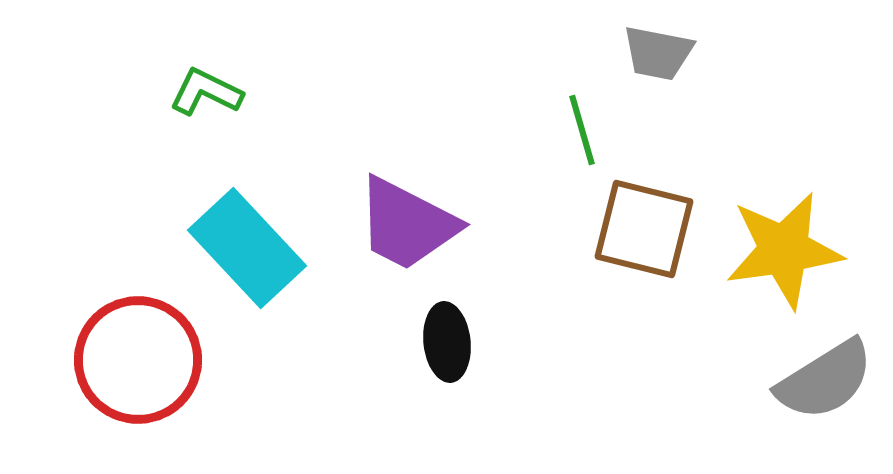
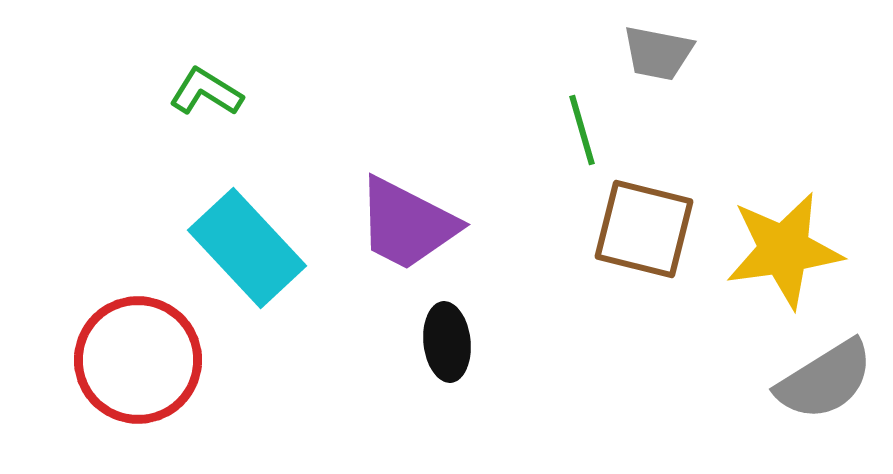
green L-shape: rotated 6 degrees clockwise
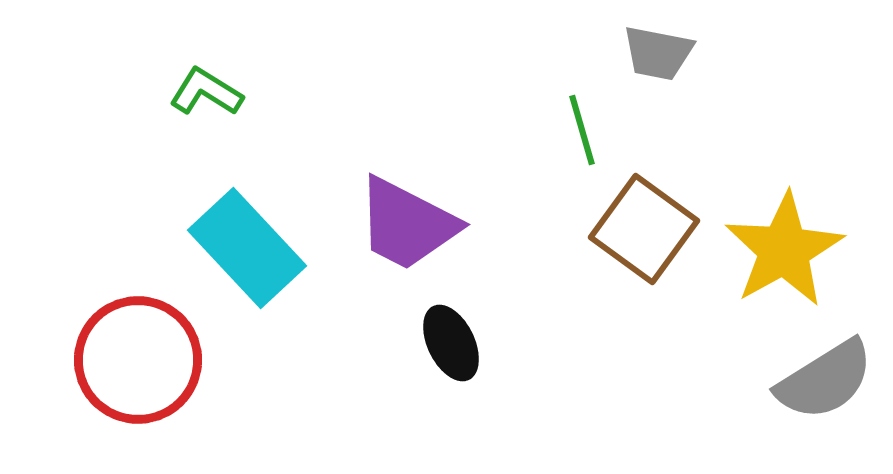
brown square: rotated 22 degrees clockwise
yellow star: rotated 21 degrees counterclockwise
black ellipse: moved 4 px right, 1 px down; rotated 20 degrees counterclockwise
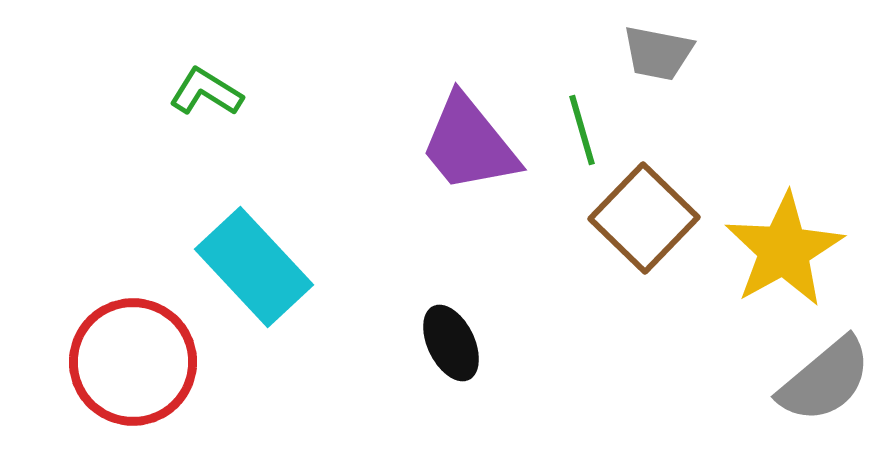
purple trapezoid: moved 62 px right, 80 px up; rotated 24 degrees clockwise
brown square: moved 11 px up; rotated 8 degrees clockwise
cyan rectangle: moved 7 px right, 19 px down
red circle: moved 5 px left, 2 px down
gray semicircle: rotated 8 degrees counterclockwise
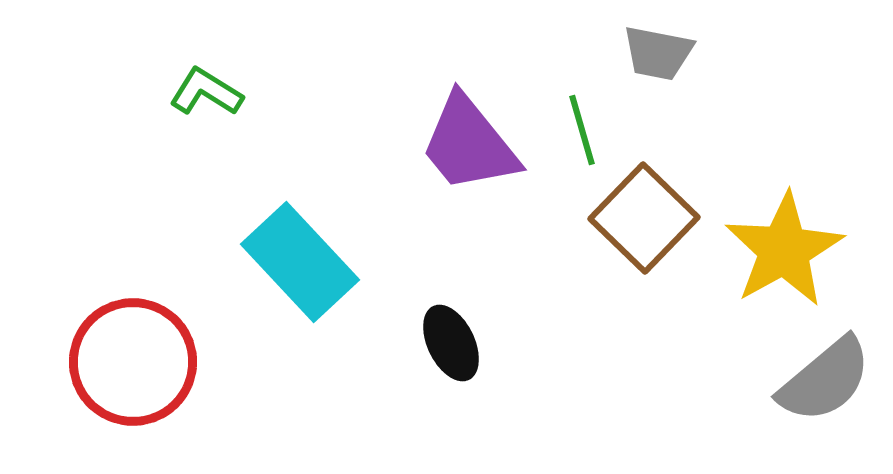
cyan rectangle: moved 46 px right, 5 px up
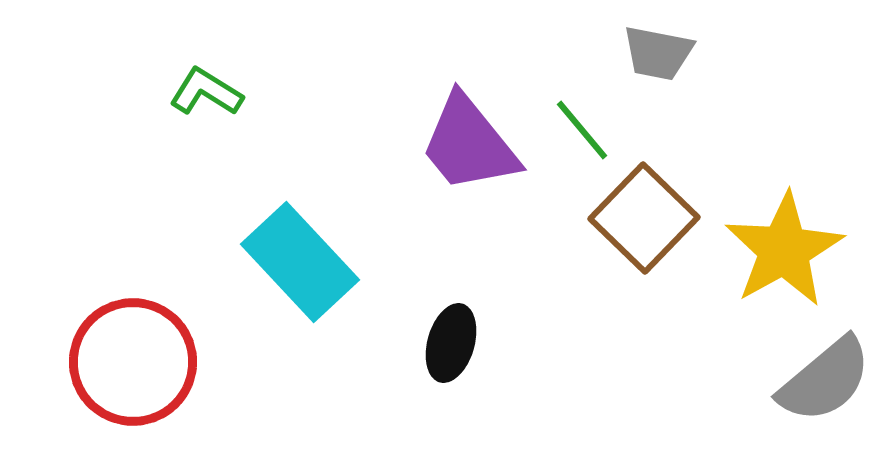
green line: rotated 24 degrees counterclockwise
black ellipse: rotated 42 degrees clockwise
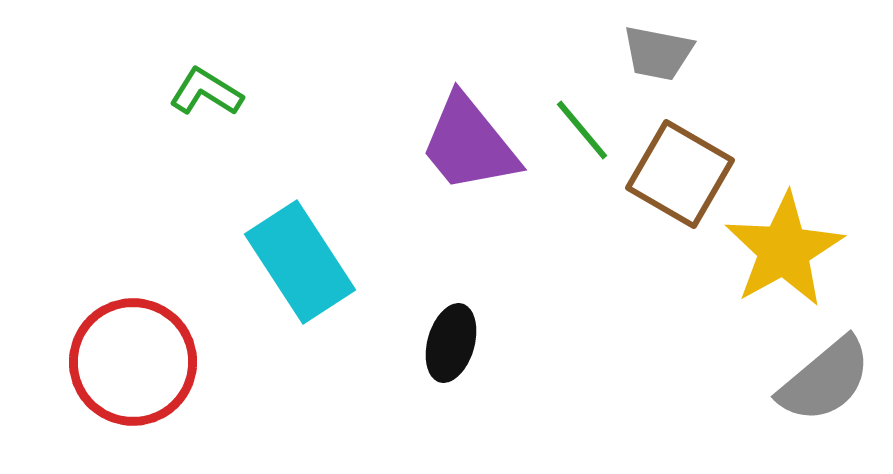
brown square: moved 36 px right, 44 px up; rotated 14 degrees counterclockwise
cyan rectangle: rotated 10 degrees clockwise
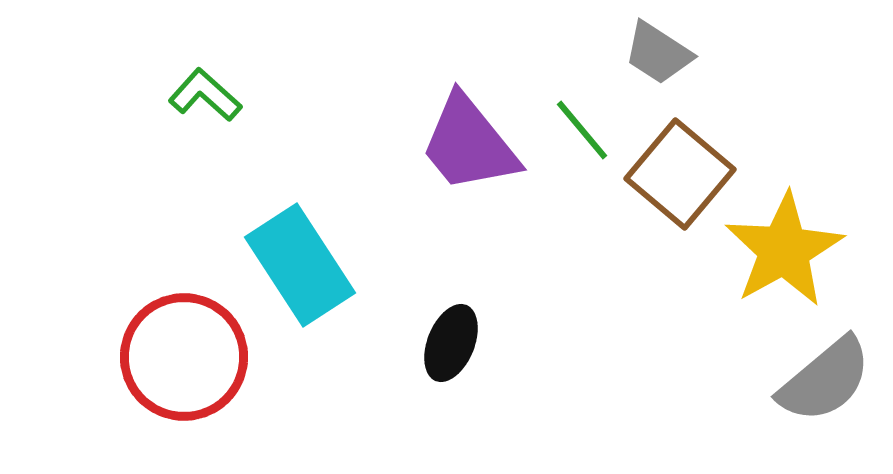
gray trapezoid: rotated 22 degrees clockwise
green L-shape: moved 1 px left, 3 px down; rotated 10 degrees clockwise
brown square: rotated 10 degrees clockwise
cyan rectangle: moved 3 px down
black ellipse: rotated 6 degrees clockwise
red circle: moved 51 px right, 5 px up
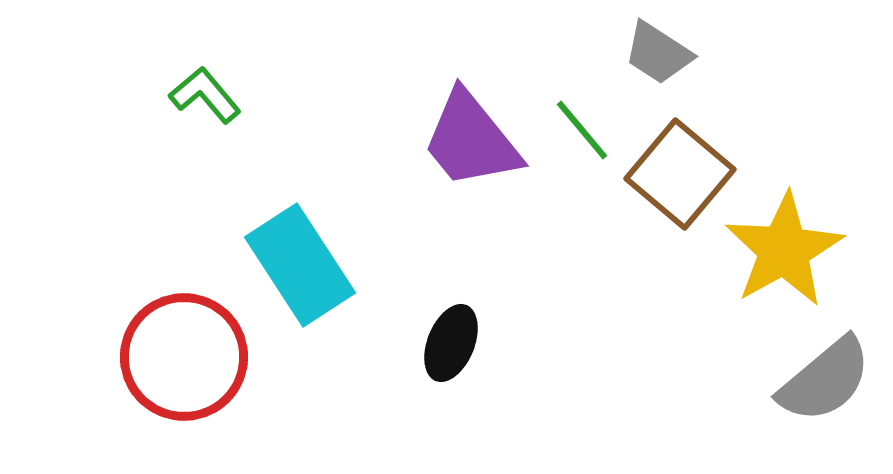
green L-shape: rotated 8 degrees clockwise
purple trapezoid: moved 2 px right, 4 px up
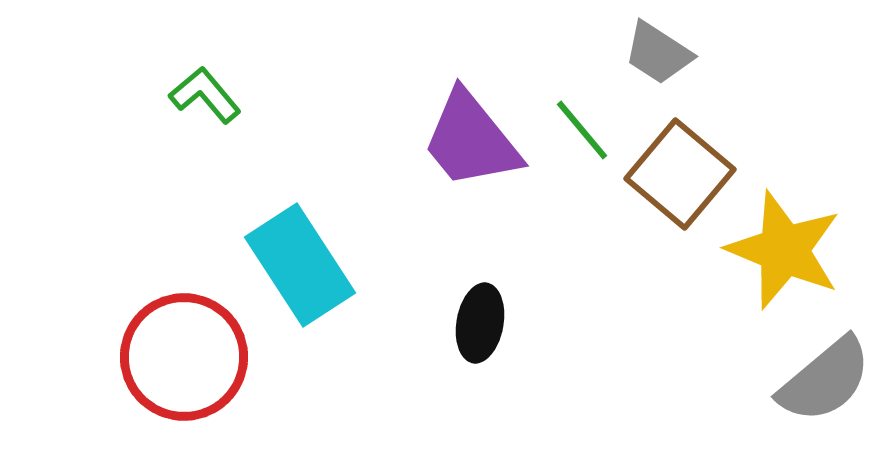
yellow star: rotated 21 degrees counterclockwise
black ellipse: moved 29 px right, 20 px up; rotated 12 degrees counterclockwise
